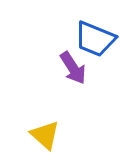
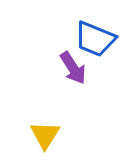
yellow triangle: rotated 20 degrees clockwise
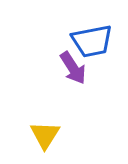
blue trapezoid: moved 3 px left, 2 px down; rotated 33 degrees counterclockwise
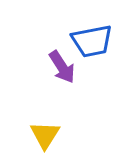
purple arrow: moved 11 px left, 1 px up
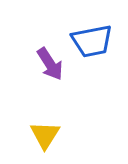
purple arrow: moved 12 px left, 3 px up
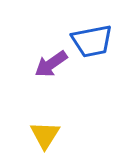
purple arrow: moved 1 px right; rotated 88 degrees clockwise
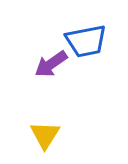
blue trapezoid: moved 6 px left
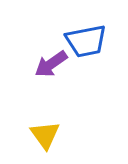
yellow triangle: rotated 8 degrees counterclockwise
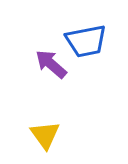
purple arrow: rotated 76 degrees clockwise
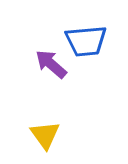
blue trapezoid: rotated 6 degrees clockwise
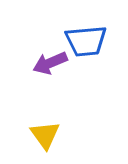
purple arrow: moved 1 px left, 1 px up; rotated 64 degrees counterclockwise
